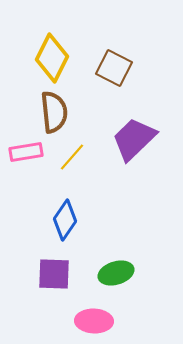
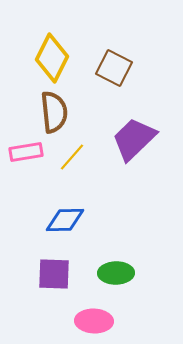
blue diamond: rotated 54 degrees clockwise
green ellipse: rotated 16 degrees clockwise
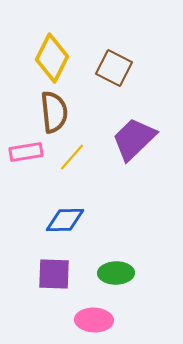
pink ellipse: moved 1 px up
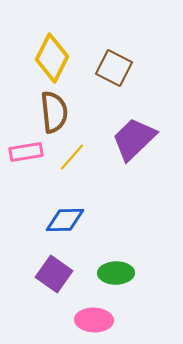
purple square: rotated 33 degrees clockwise
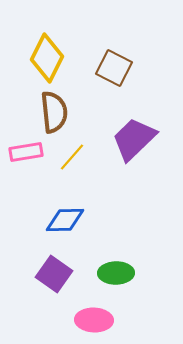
yellow diamond: moved 5 px left
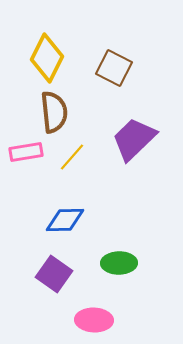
green ellipse: moved 3 px right, 10 px up
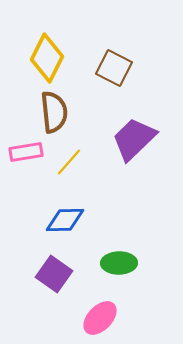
yellow line: moved 3 px left, 5 px down
pink ellipse: moved 6 px right, 2 px up; rotated 48 degrees counterclockwise
